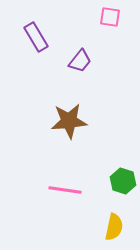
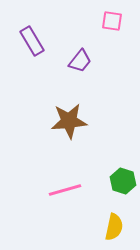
pink square: moved 2 px right, 4 px down
purple rectangle: moved 4 px left, 4 px down
pink line: rotated 24 degrees counterclockwise
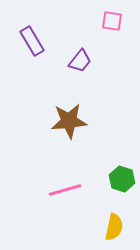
green hexagon: moved 1 px left, 2 px up
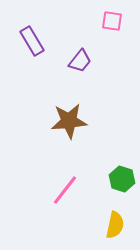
pink line: rotated 36 degrees counterclockwise
yellow semicircle: moved 1 px right, 2 px up
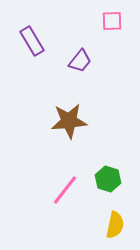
pink square: rotated 10 degrees counterclockwise
green hexagon: moved 14 px left
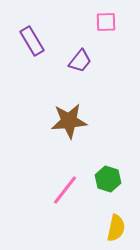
pink square: moved 6 px left, 1 px down
yellow semicircle: moved 1 px right, 3 px down
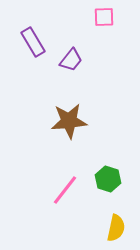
pink square: moved 2 px left, 5 px up
purple rectangle: moved 1 px right, 1 px down
purple trapezoid: moved 9 px left, 1 px up
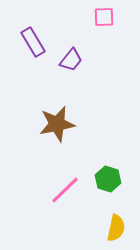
brown star: moved 12 px left, 3 px down; rotated 6 degrees counterclockwise
pink line: rotated 8 degrees clockwise
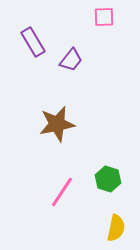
pink line: moved 3 px left, 2 px down; rotated 12 degrees counterclockwise
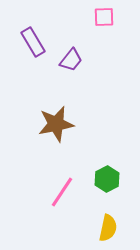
brown star: moved 1 px left
green hexagon: moved 1 px left; rotated 15 degrees clockwise
yellow semicircle: moved 8 px left
